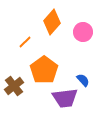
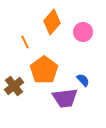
orange line: rotated 72 degrees counterclockwise
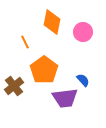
orange diamond: rotated 30 degrees counterclockwise
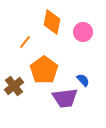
orange line: rotated 64 degrees clockwise
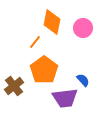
pink circle: moved 4 px up
orange line: moved 10 px right
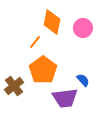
orange pentagon: moved 1 px left
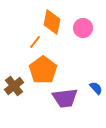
blue semicircle: moved 13 px right, 8 px down
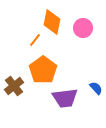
orange line: moved 2 px up
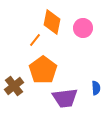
blue semicircle: rotated 40 degrees clockwise
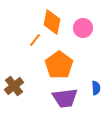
orange pentagon: moved 16 px right, 5 px up
